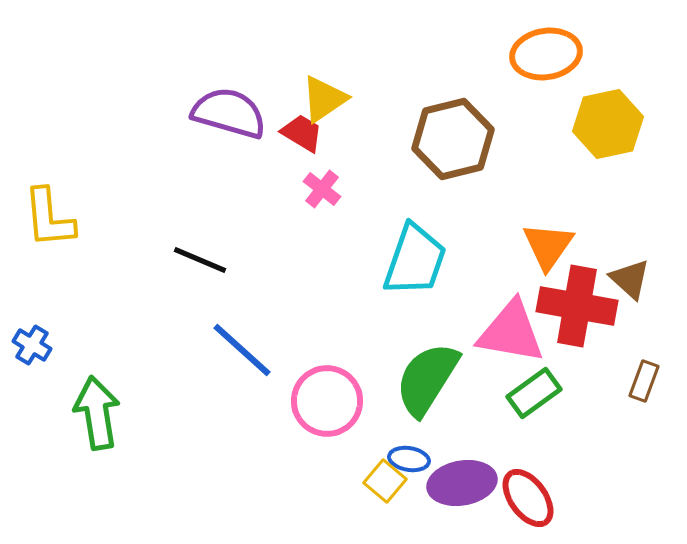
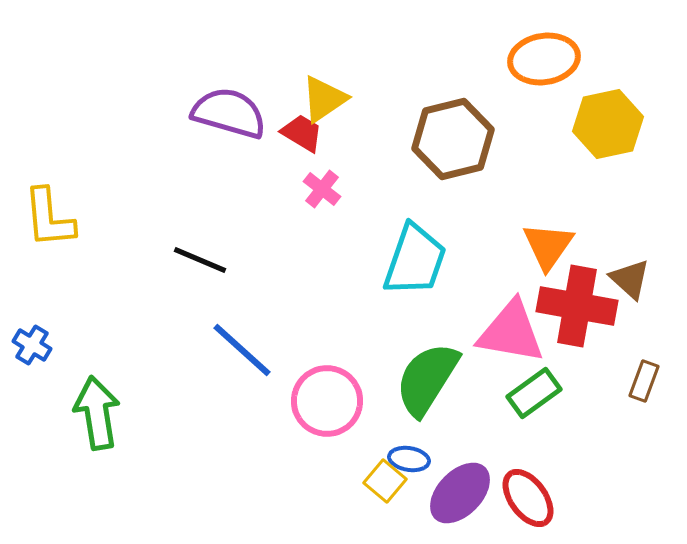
orange ellipse: moved 2 px left, 5 px down
purple ellipse: moved 2 px left, 10 px down; rotated 36 degrees counterclockwise
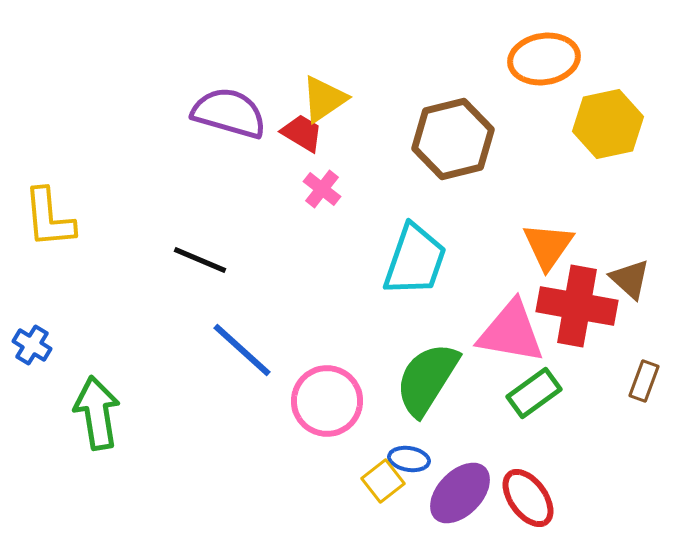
yellow square: moved 2 px left; rotated 12 degrees clockwise
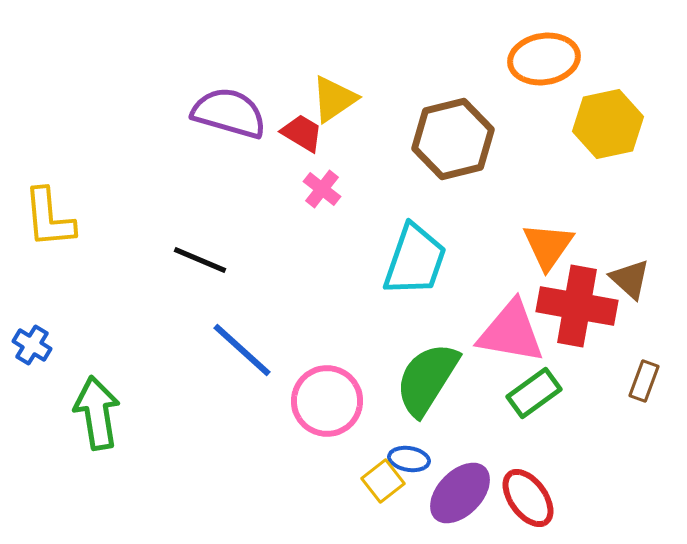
yellow triangle: moved 10 px right
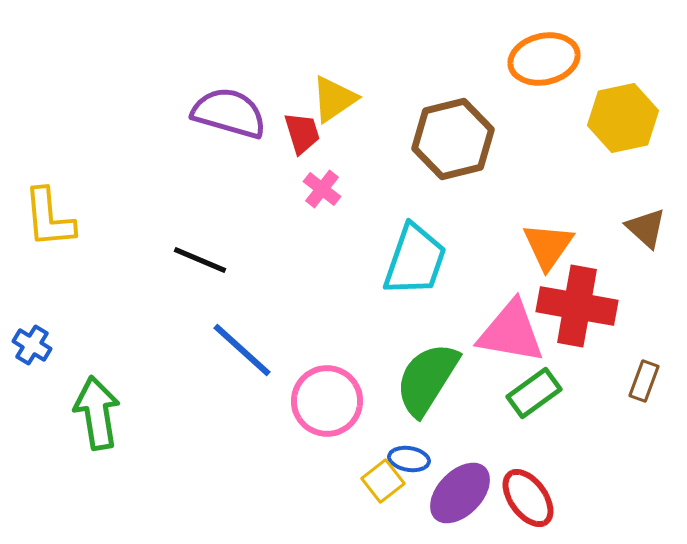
orange ellipse: rotated 4 degrees counterclockwise
yellow hexagon: moved 15 px right, 6 px up
red trapezoid: rotated 42 degrees clockwise
brown triangle: moved 16 px right, 51 px up
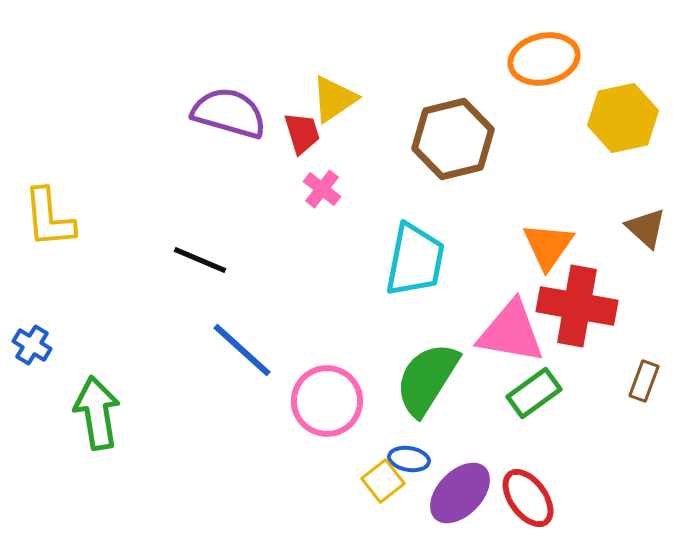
cyan trapezoid: rotated 8 degrees counterclockwise
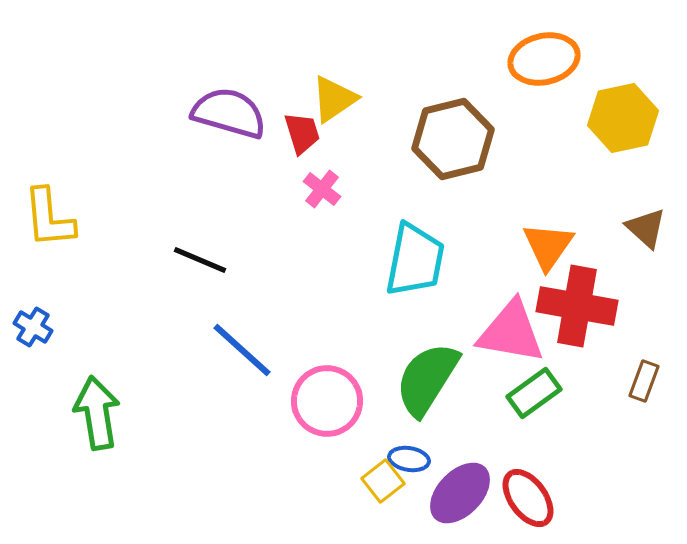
blue cross: moved 1 px right, 18 px up
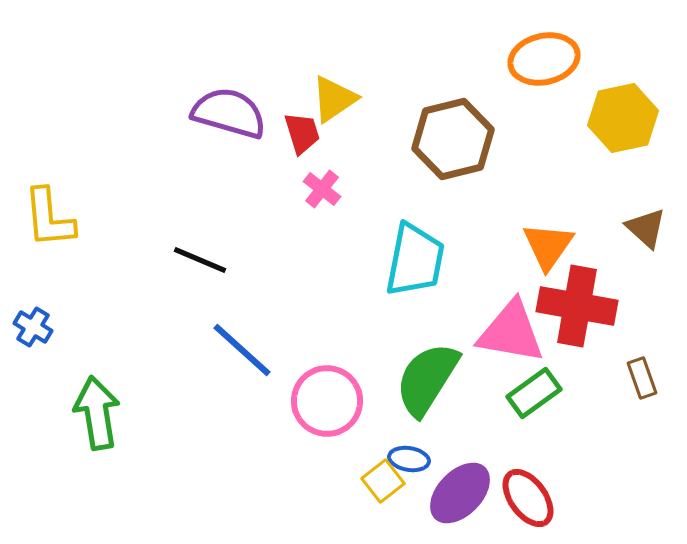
brown rectangle: moved 2 px left, 3 px up; rotated 39 degrees counterclockwise
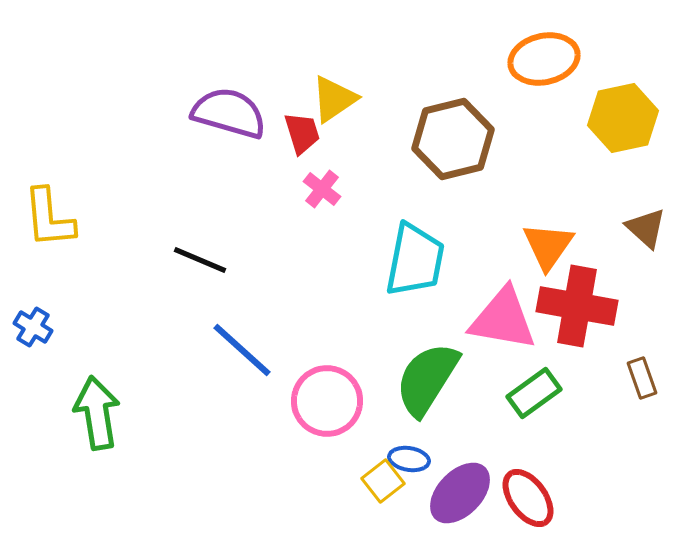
pink triangle: moved 8 px left, 13 px up
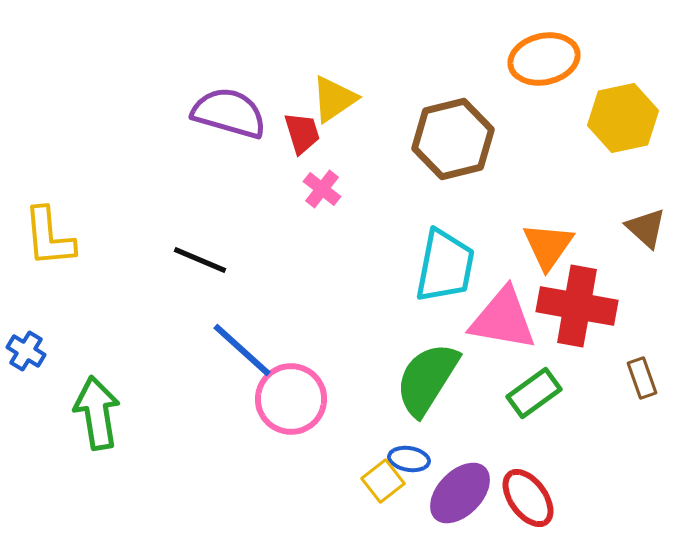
yellow L-shape: moved 19 px down
cyan trapezoid: moved 30 px right, 6 px down
blue cross: moved 7 px left, 24 px down
pink circle: moved 36 px left, 2 px up
